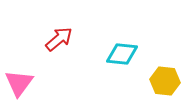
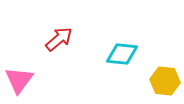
pink triangle: moved 3 px up
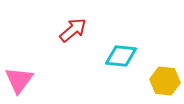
red arrow: moved 14 px right, 9 px up
cyan diamond: moved 1 px left, 2 px down
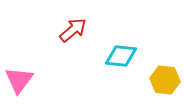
yellow hexagon: moved 1 px up
